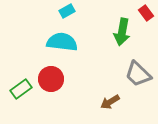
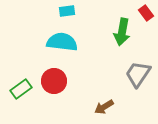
cyan rectangle: rotated 21 degrees clockwise
gray trapezoid: rotated 80 degrees clockwise
red circle: moved 3 px right, 2 px down
brown arrow: moved 6 px left, 5 px down
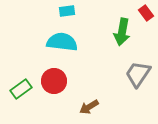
brown arrow: moved 15 px left
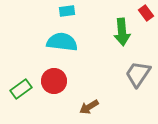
green arrow: rotated 16 degrees counterclockwise
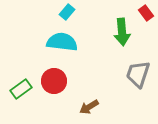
cyan rectangle: moved 1 px down; rotated 42 degrees counterclockwise
gray trapezoid: rotated 16 degrees counterclockwise
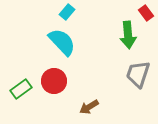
green arrow: moved 6 px right, 3 px down
cyan semicircle: rotated 40 degrees clockwise
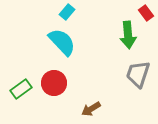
red circle: moved 2 px down
brown arrow: moved 2 px right, 2 px down
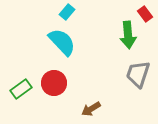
red rectangle: moved 1 px left, 1 px down
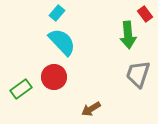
cyan rectangle: moved 10 px left, 1 px down
red circle: moved 6 px up
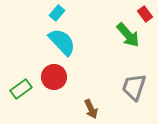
green arrow: rotated 36 degrees counterclockwise
gray trapezoid: moved 4 px left, 13 px down
brown arrow: rotated 84 degrees counterclockwise
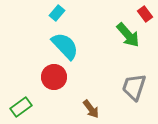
cyan semicircle: moved 3 px right, 4 px down
green rectangle: moved 18 px down
brown arrow: rotated 12 degrees counterclockwise
